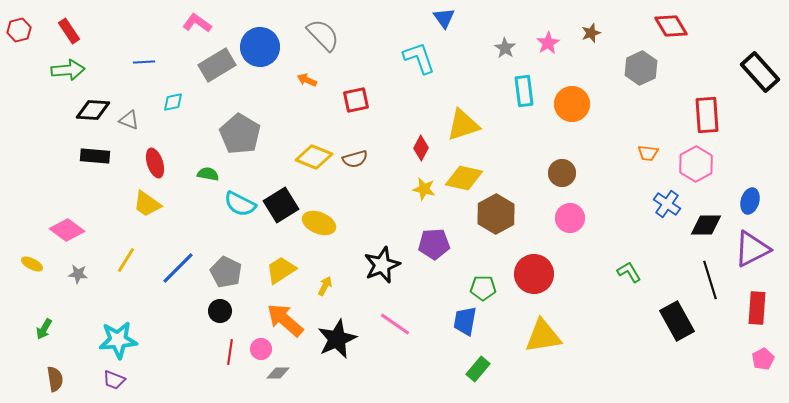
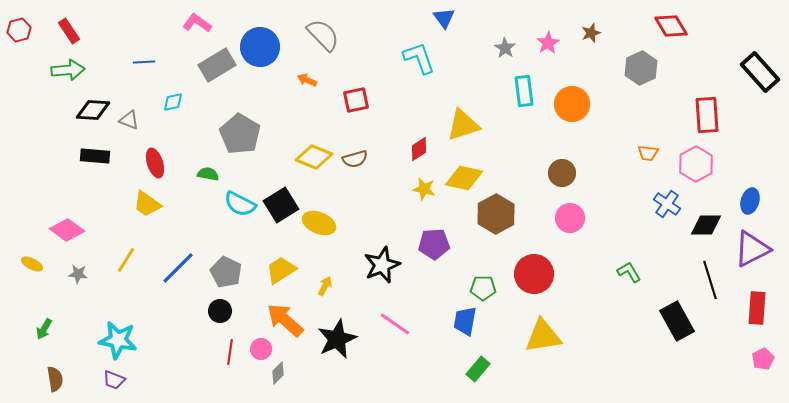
red diamond at (421, 148): moved 2 px left, 1 px down; rotated 30 degrees clockwise
cyan star at (118, 340): rotated 15 degrees clockwise
gray diamond at (278, 373): rotated 45 degrees counterclockwise
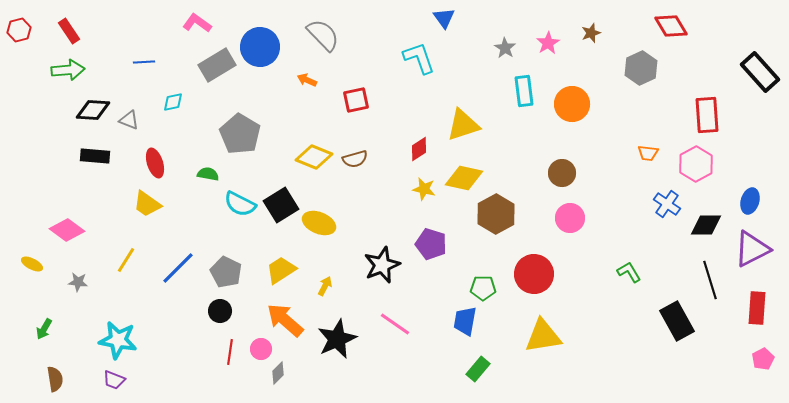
purple pentagon at (434, 244): moved 3 px left; rotated 20 degrees clockwise
gray star at (78, 274): moved 8 px down
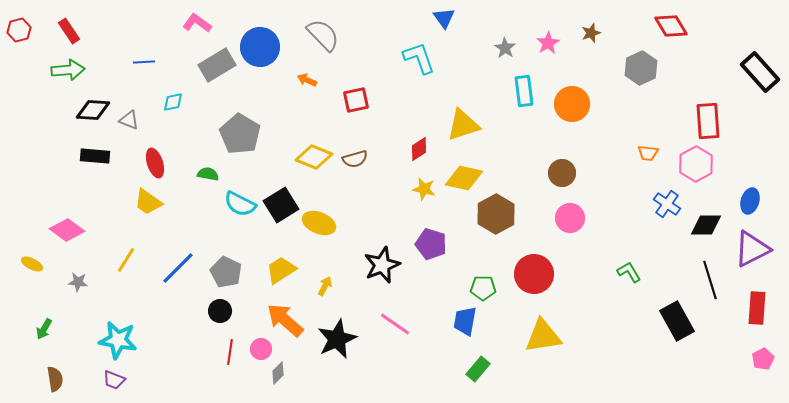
red rectangle at (707, 115): moved 1 px right, 6 px down
yellow trapezoid at (147, 204): moved 1 px right, 2 px up
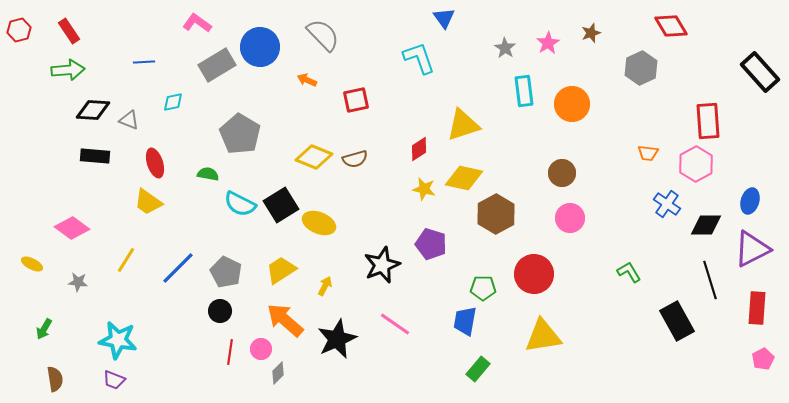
pink diamond at (67, 230): moved 5 px right, 2 px up
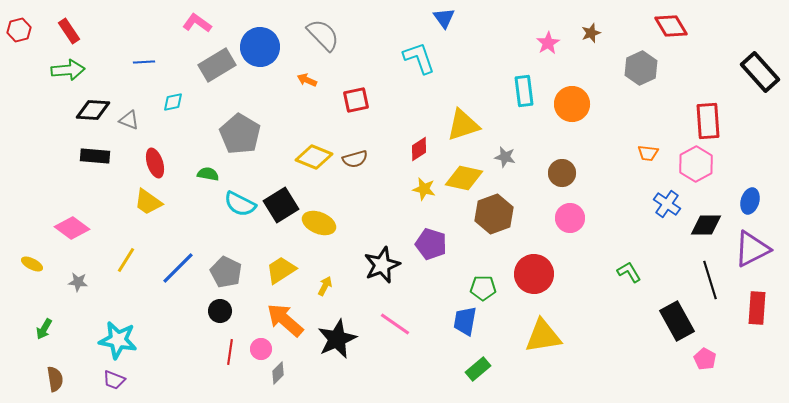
gray star at (505, 48): moved 109 px down; rotated 20 degrees counterclockwise
brown hexagon at (496, 214): moved 2 px left; rotated 9 degrees clockwise
pink pentagon at (763, 359): moved 58 px left; rotated 15 degrees counterclockwise
green rectangle at (478, 369): rotated 10 degrees clockwise
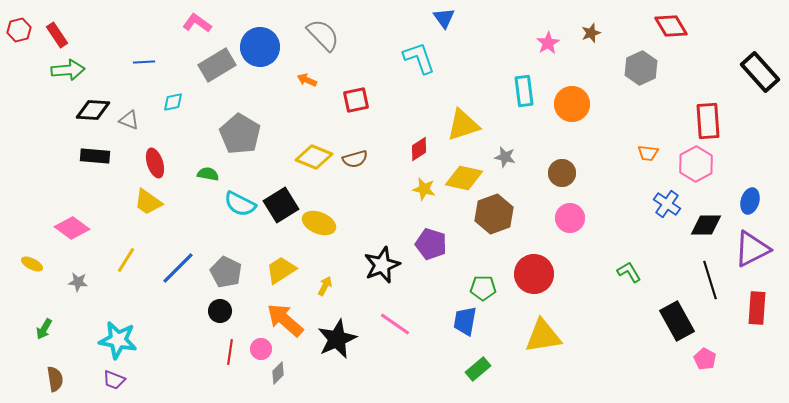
red rectangle at (69, 31): moved 12 px left, 4 px down
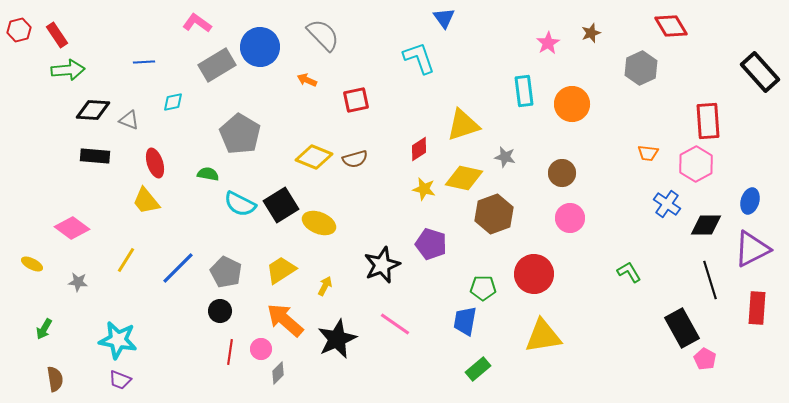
yellow trapezoid at (148, 202): moved 2 px left, 1 px up; rotated 16 degrees clockwise
black rectangle at (677, 321): moved 5 px right, 7 px down
purple trapezoid at (114, 380): moved 6 px right
